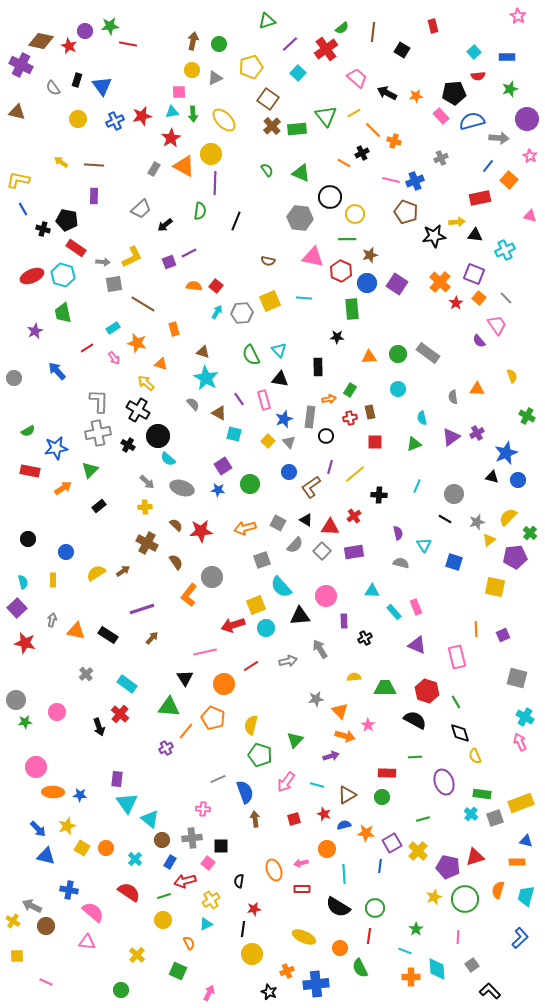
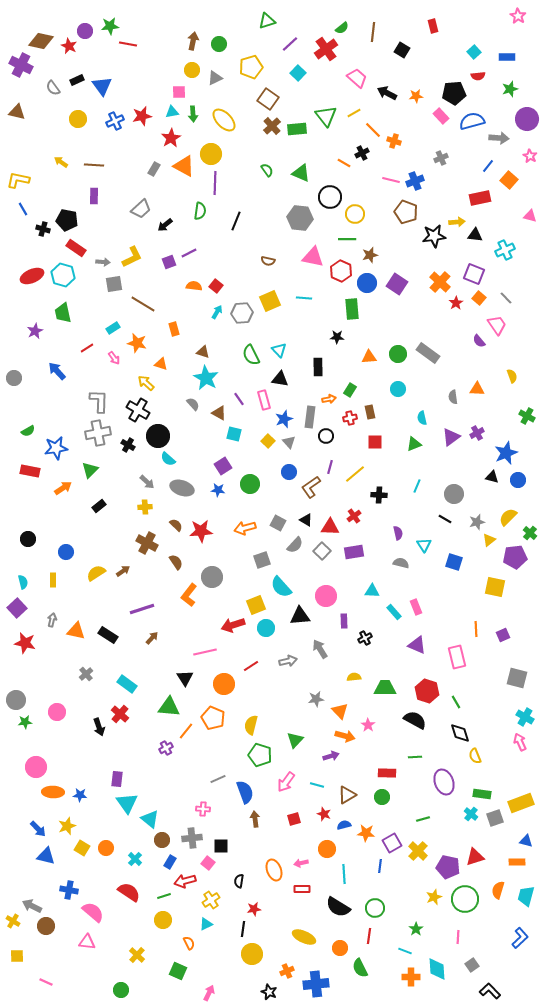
black rectangle at (77, 80): rotated 48 degrees clockwise
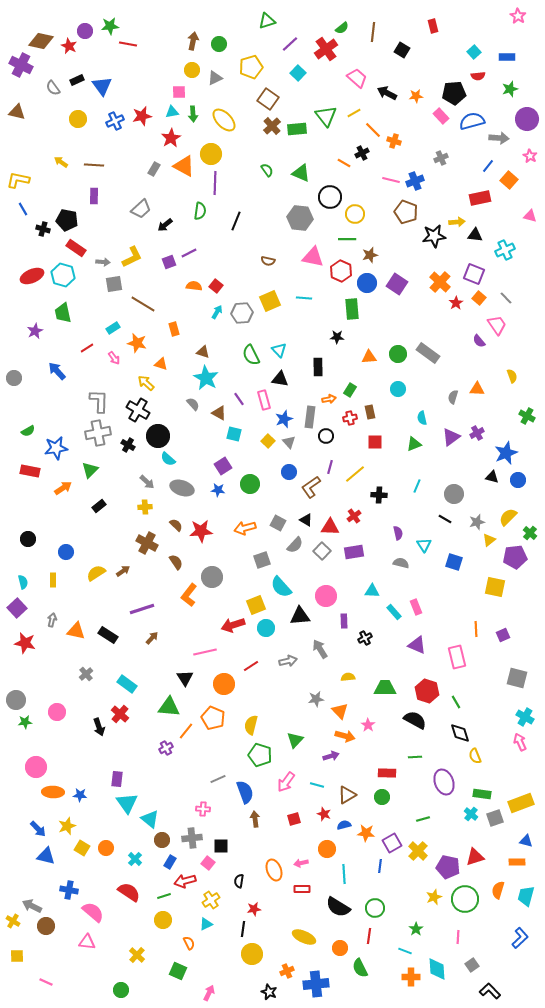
gray semicircle at (453, 397): rotated 24 degrees clockwise
yellow semicircle at (354, 677): moved 6 px left
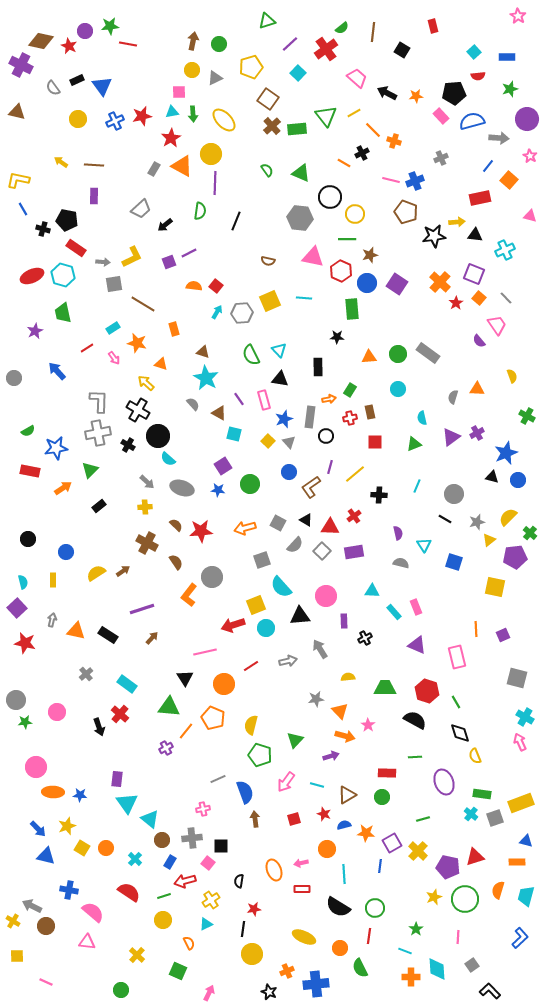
orange triangle at (184, 166): moved 2 px left
pink cross at (203, 809): rotated 16 degrees counterclockwise
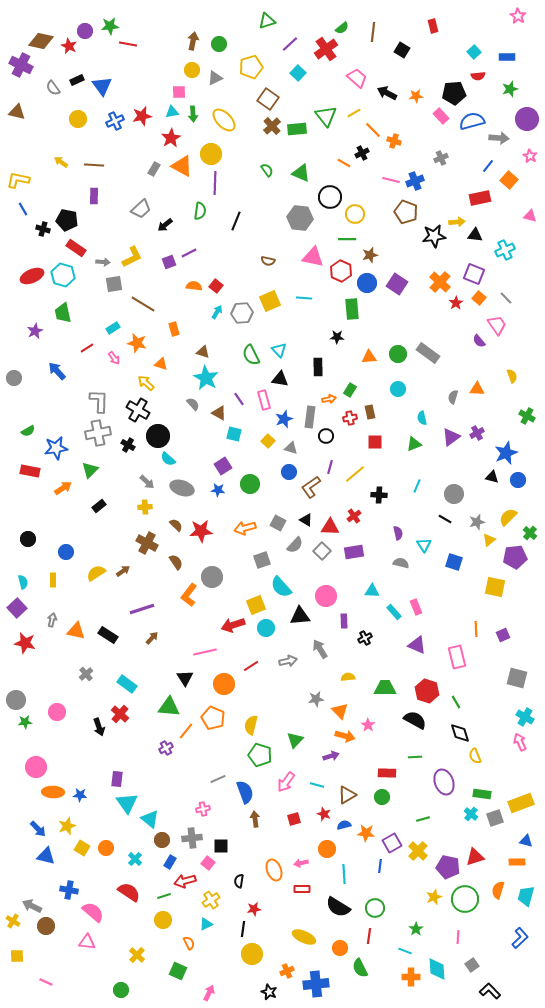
gray triangle at (289, 442): moved 2 px right, 6 px down; rotated 32 degrees counterclockwise
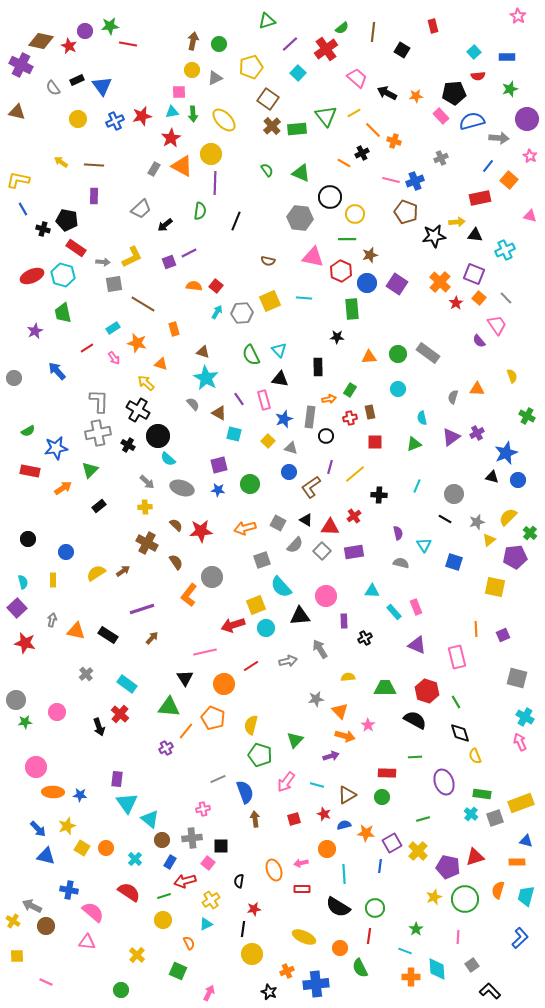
purple square at (223, 466): moved 4 px left, 1 px up; rotated 18 degrees clockwise
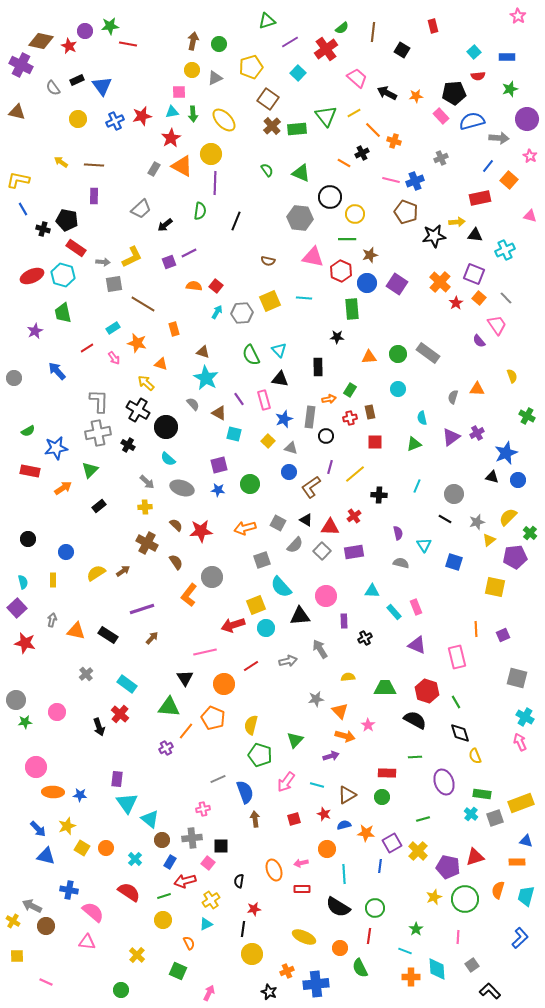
purple line at (290, 44): moved 2 px up; rotated 12 degrees clockwise
black circle at (158, 436): moved 8 px right, 9 px up
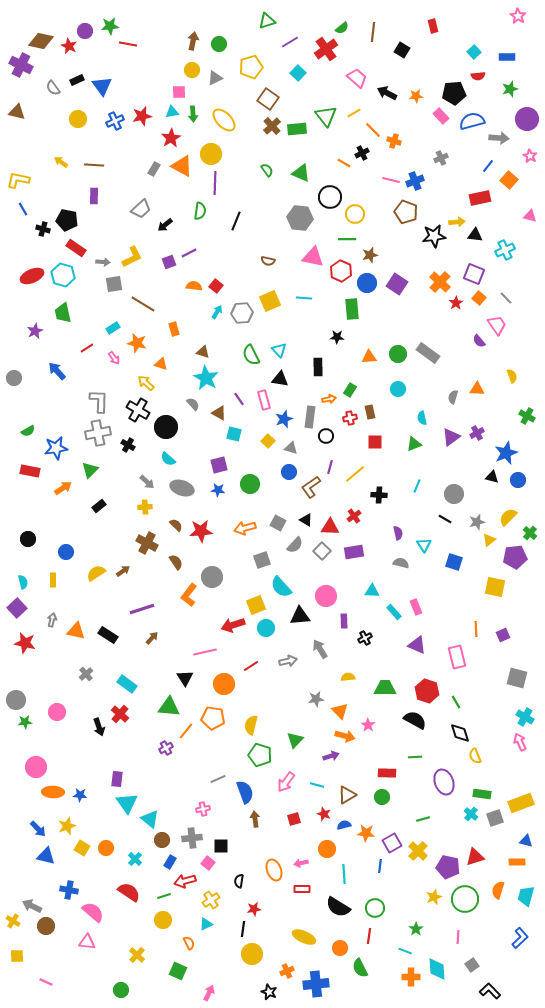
orange pentagon at (213, 718): rotated 15 degrees counterclockwise
